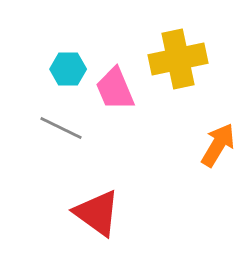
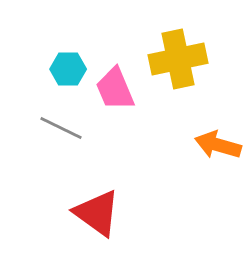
orange arrow: rotated 105 degrees counterclockwise
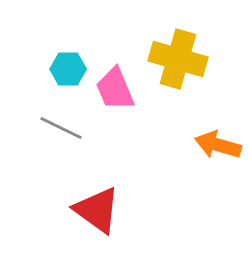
yellow cross: rotated 28 degrees clockwise
red triangle: moved 3 px up
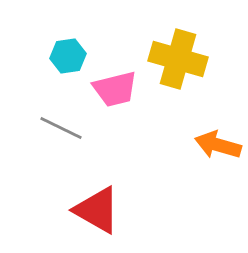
cyan hexagon: moved 13 px up; rotated 8 degrees counterclockwise
pink trapezoid: rotated 81 degrees counterclockwise
red triangle: rotated 6 degrees counterclockwise
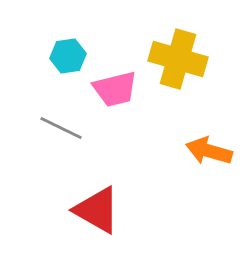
orange arrow: moved 9 px left, 6 px down
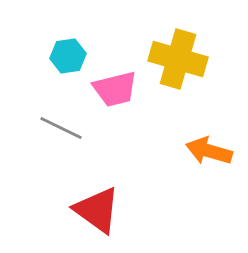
red triangle: rotated 6 degrees clockwise
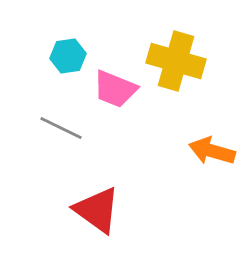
yellow cross: moved 2 px left, 2 px down
pink trapezoid: rotated 36 degrees clockwise
orange arrow: moved 3 px right
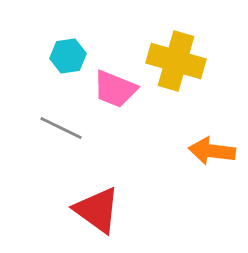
orange arrow: rotated 9 degrees counterclockwise
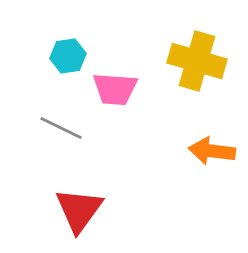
yellow cross: moved 21 px right
pink trapezoid: rotated 18 degrees counterclockwise
red triangle: moved 18 px left; rotated 30 degrees clockwise
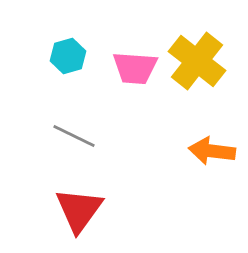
cyan hexagon: rotated 8 degrees counterclockwise
yellow cross: rotated 22 degrees clockwise
pink trapezoid: moved 20 px right, 21 px up
gray line: moved 13 px right, 8 px down
